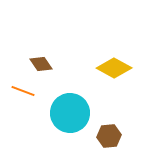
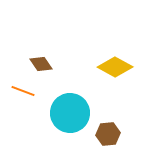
yellow diamond: moved 1 px right, 1 px up
brown hexagon: moved 1 px left, 2 px up
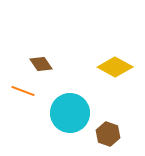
brown hexagon: rotated 25 degrees clockwise
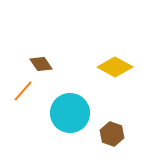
orange line: rotated 70 degrees counterclockwise
brown hexagon: moved 4 px right
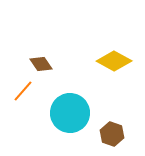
yellow diamond: moved 1 px left, 6 px up
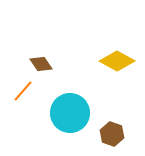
yellow diamond: moved 3 px right
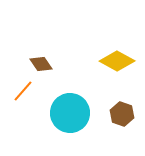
brown hexagon: moved 10 px right, 20 px up
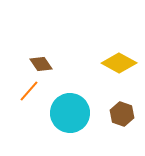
yellow diamond: moved 2 px right, 2 px down
orange line: moved 6 px right
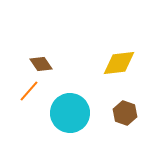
yellow diamond: rotated 36 degrees counterclockwise
brown hexagon: moved 3 px right, 1 px up
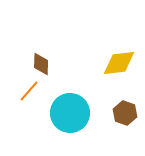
brown diamond: rotated 35 degrees clockwise
